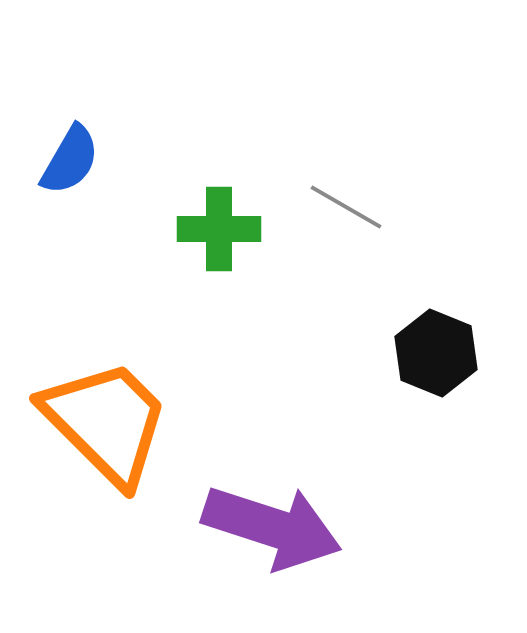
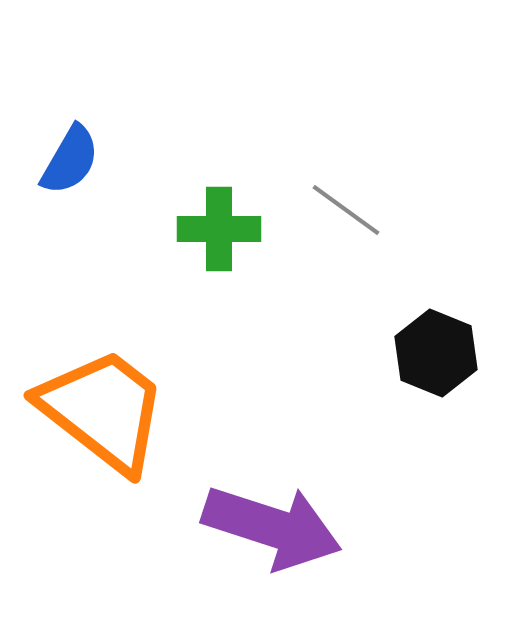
gray line: moved 3 px down; rotated 6 degrees clockwise
orange trapezoid: moved 3 px left, 12 px up; rotated 7 degrees counterclockwise
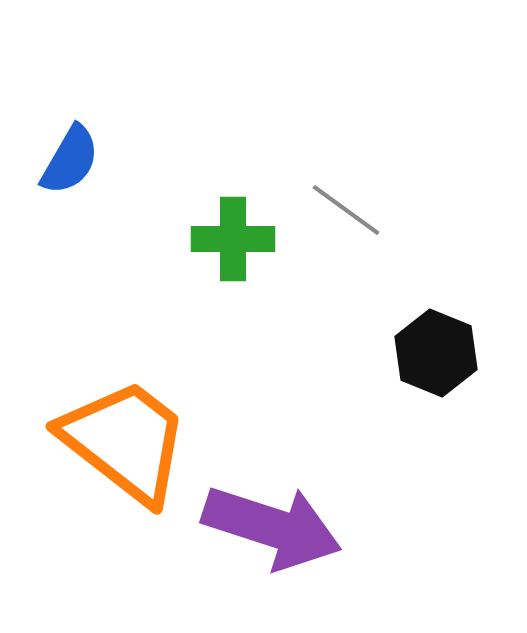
green cross: moved 14 px right, 10 px down
orange trapezoid: moved 22 px right, 31 px down
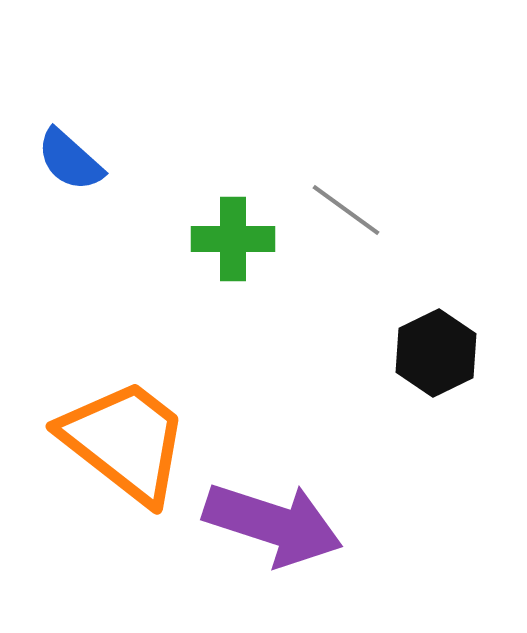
blue semicircle: rotated 102 degrees clockwise
black hexagon: rotated 12 degrees clockwise
purple arrow: moved 1 px right, 3 px up
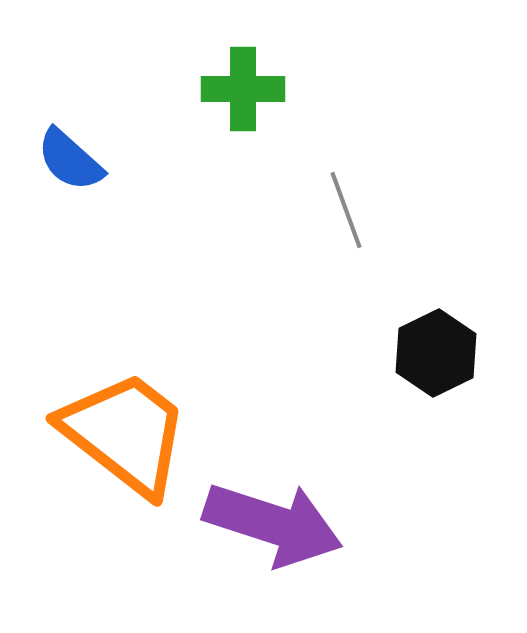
gray line: rotated 34 degrees clockwise
green cross: moved 10 px right, 150 px up
orange trapezoid: moved 8 px up
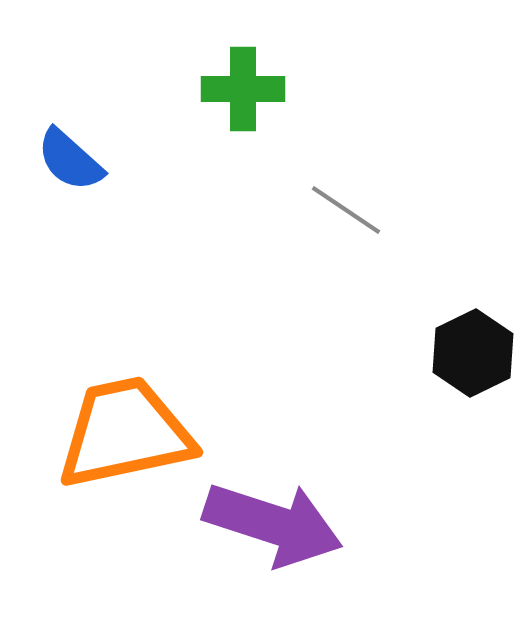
gray line: rotated 36 degrees counterclockwise
black hexagon: moved 37 px right
orange trapezoid: rotated 50 degrees counterclockwise
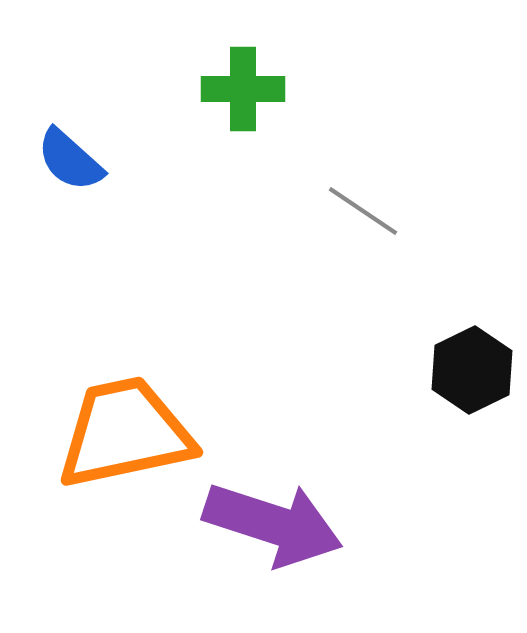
gray line: moved 17 px right, 1 px down
black hexagon: moved 1 px left, 17 px down
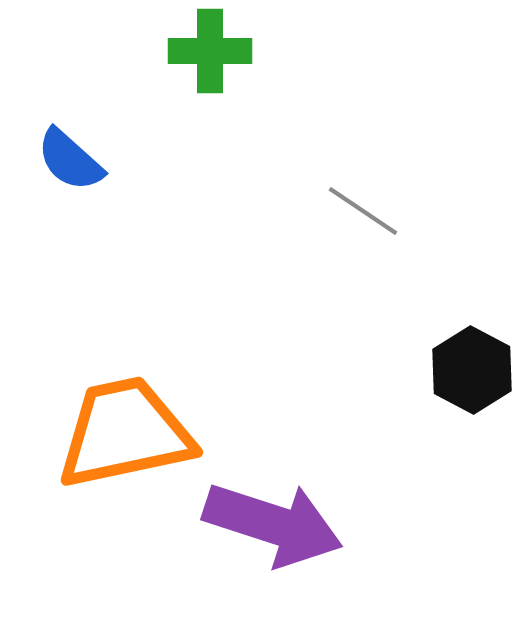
green cross: moved 33 px left, 38 px up
black hexagon: rotated 6 degrees counterclockwise
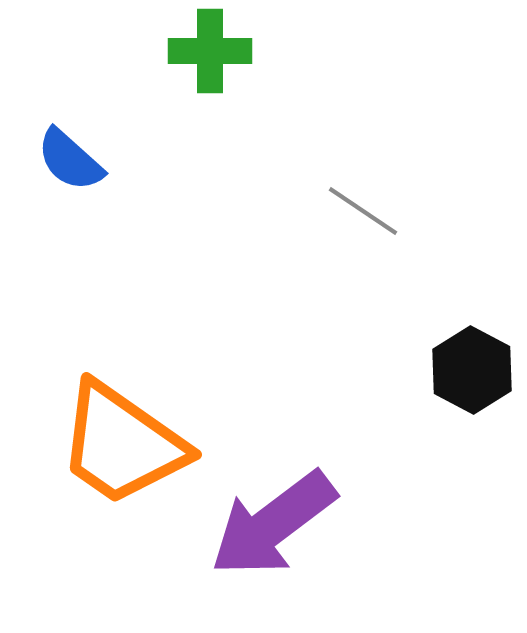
orange trapezoid: moved 3 px left, 11 px down; rotated 133 degrees counterclockwise
purple arrow: rotated 125 degrees clockwise
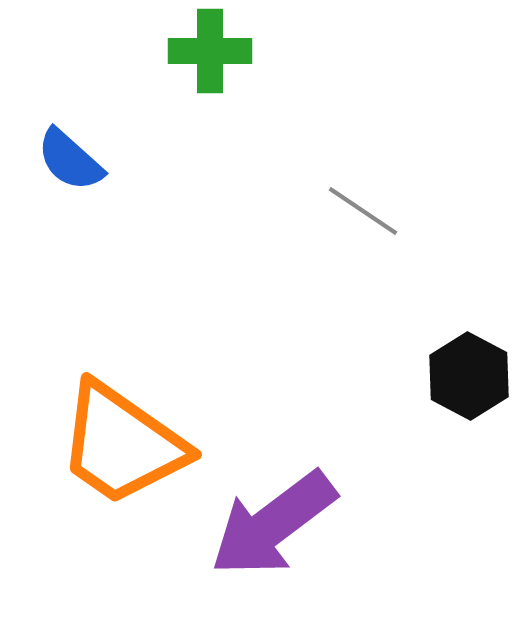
black hexagon: moved 3 px left, 6 px down
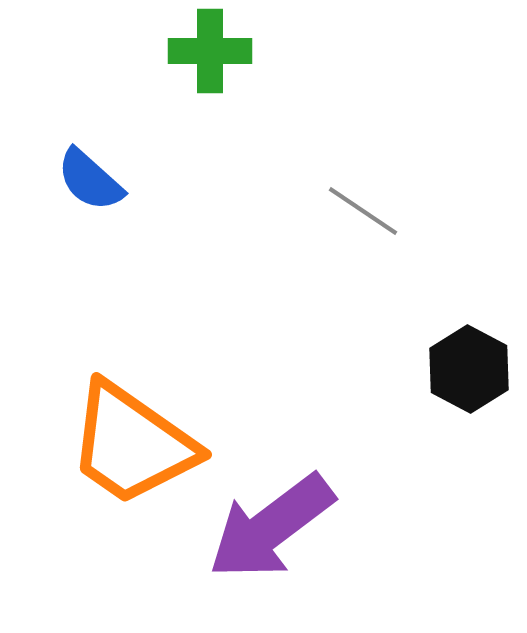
blue semicircle: moved 20 px right, 20 px down
black hexagon: moved 7 px up
orange trapezoid: moved 10 px right
purple arrow: moved 2 px left, 3 px down
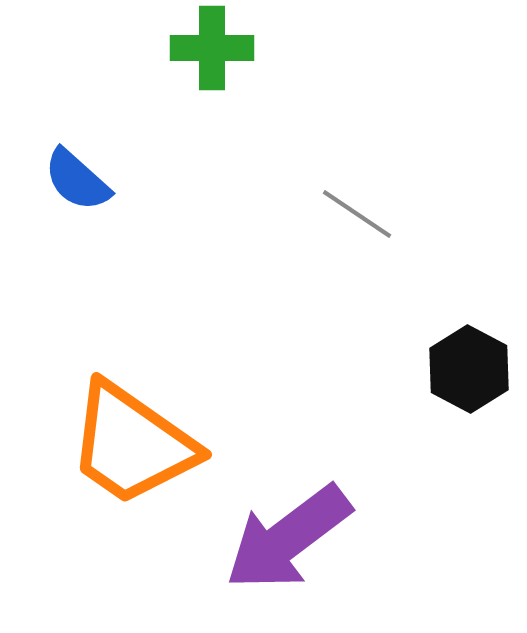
green cross: moved 2 px right, 3 px up
blue semicircle: moved 13 px left
gray line: moved 6 px left, 3 px down
purple arrow: moved 17 px right, 11 px down
